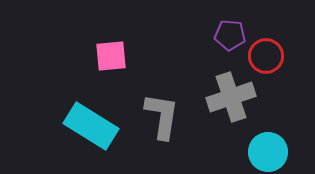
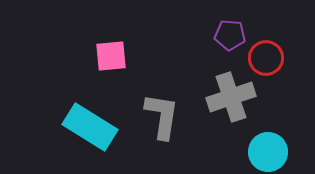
red circle: moved 2 px down
cyan rectangle: moved 1 px left, 1 px down
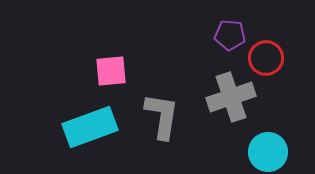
pink square: moved 15 px down
cyan rectangle: rotated 52 degrees counterclockwise
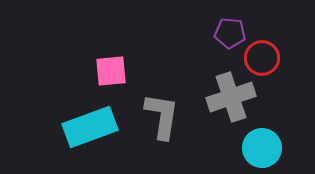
purple pentagon: moved 2 px up
red circle: moved 4 px left
cyan circle: moved 6 px left, 4 px up
